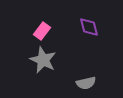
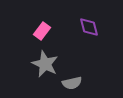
gray star: moved 2 px right, 4 px down
gray semicircle: moved 14 px left
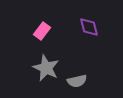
gray star: moved 1 px right, 4 px down
gray semicircle: moved 5 px right, 2 px up
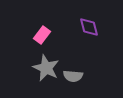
pink rectangle: moved 4 px down
gray semicircle: moved 4 px left, 5 px up; rotated 18 degrees clockwise
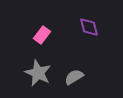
gray star: moved 8 px left, 5 px down
gray semicircle: moved 1 px right, 1 px down; rotated 144 degrees clockwise
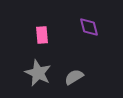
pink rectangle: rotated 42 degrees counterclockwise
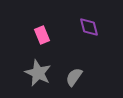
pink rectangle: rotated 18 degrees counterclockwise
gray semicircle: rotated 24 degrees counterclockwise
